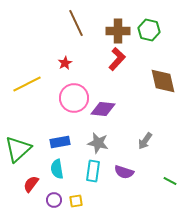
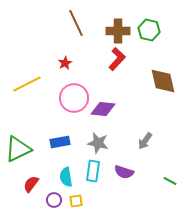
green triangle: rotated 16 degrees clockwise
cyan semicircle: moved 9 px right, 8 px down
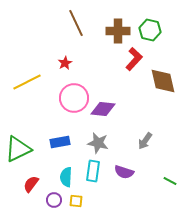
green hexagon: moved 1 px right
red L-shape: moved 17 px right
yellow line: moved 2 px up
cyan semicircle: rotated 12 degrees clockwise
yellow square: rotated 16 degrees clockwise
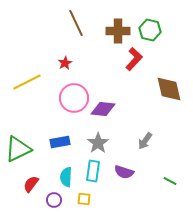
brown diamond: moved 6 px right, 8 px down
gray star: rotated 25 degrees clockwise
yellow square: moved 8 px right, 2 px up
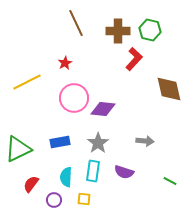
gray arrow: rotated 120 degrees counterclockwise
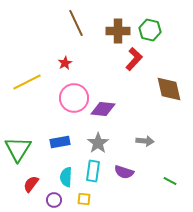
green triangle: rotated 32 degrees counterclockwise
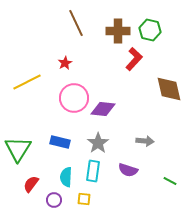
blue rectangle: rotated 24 degrees clockwise
purple semicircle: moved 4 px right, 2 px up
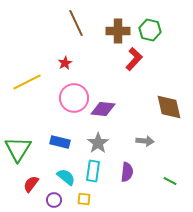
brown diamond: moved 18 px down
purple semicircle: moved 1 px left, 2 px down; rotated 102 degrees counterclockwise
cyan semicircle: rotated 126 degrees clockwise
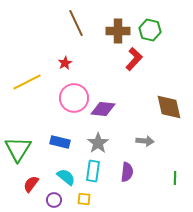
green line: moved 5 px right, 3 px up; rotated 64 degrees clockwise
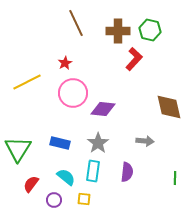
pink circle: moved 1 px left, 5 px up
blue rectangle: moved 1 px down
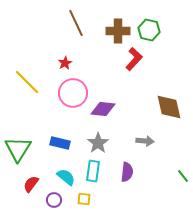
green hexagon: moved 1 px left
yellow line: rotated 72 degrees clockwise
green line: moved 8 px right, 2 px up; rotated 40 degrees counterclockwise
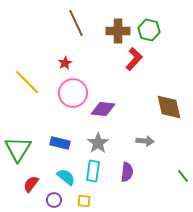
yellow square: moved 2 px down
